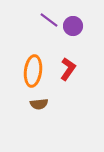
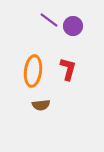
red L-shape: rotated 20 degrees counterclockwise
brown semicircle: moved 2 px right, 1 px down
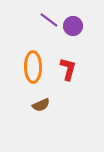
orange ellipse: moved 4 px up; rotated 8 degrees counterclockwise
brown semicircle: rotated 18 degrees counterclockwise
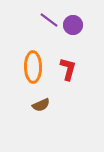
purple circle: moved 1 px up
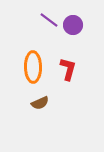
brown semicircle: moved 1 px left, 2 px up
